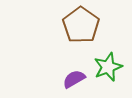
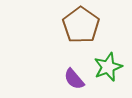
purple semicircle: rotated 100 degrees counterclockwise
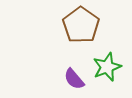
green star: moved 1 px left
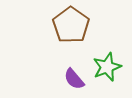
brown pentagon: moved 10 px left
